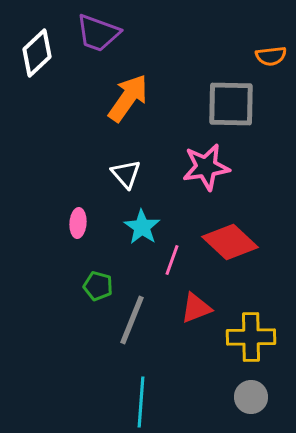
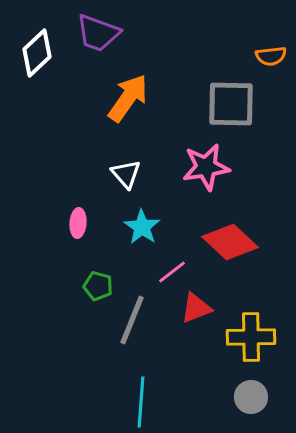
pink line: moved 12 px down; rotated 32 degrees clockwise
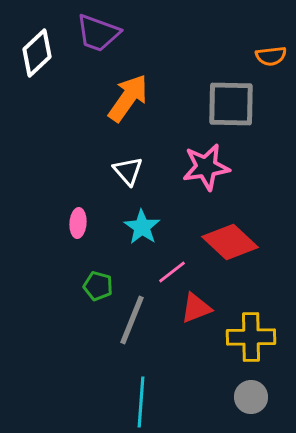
white triangle: moved 2 px right, 3 px up
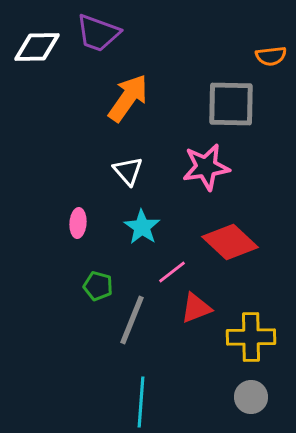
white diamond: moved 6 px up; rotated 42 degrees clockwise
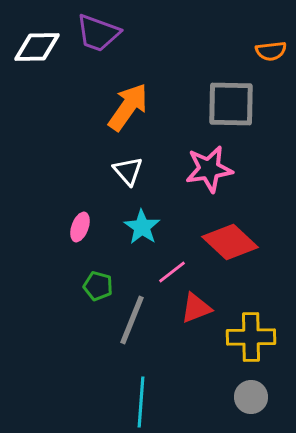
orange semicircle: moved 5 px up
orange arrow: moved 9 px down
pink star: moved 3 px right, 2 px down
pink ellipse: moved 2 px right, 4 px down; rotated 16 degrees clockwise
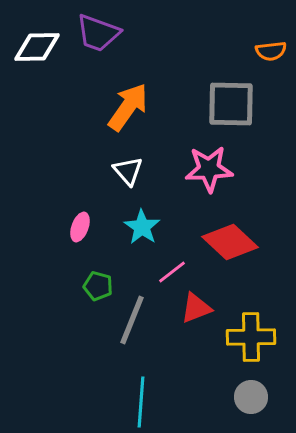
pink star: rotated 6 degrees clockwise
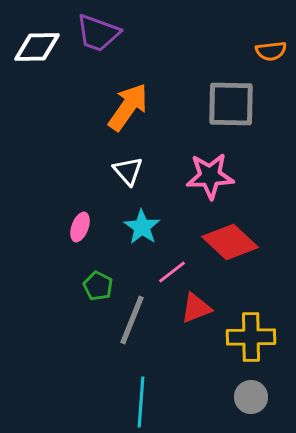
pink star: moved 1 px right, 7 px down
green pentagon: rotated 12 degrees clockwise
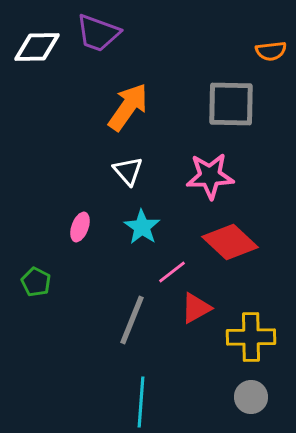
green pentagon: moved 62 px left, 4 px up
red triangle: rotated 8 degrees counterclockwise
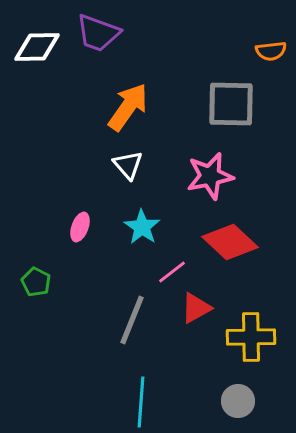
white triangle: moved 6 px up
pink star: rotated 9 degrees counterclockwise
gray circle: moved 13 px left, 4 px down
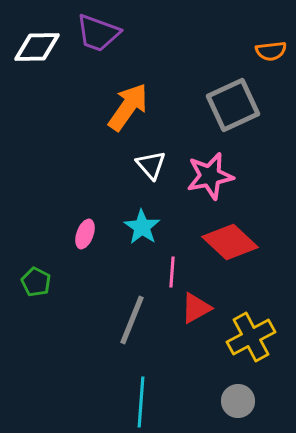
gray square: moved 2 px right, 1 px down; rotated 26 degrees counterclockwise
white triangle: moved 23 px right
pink ellipse: moved 5 px right, 7 px down
pink line: rotated 48 degrees counterclockwise
yellow cross: rotated 27 degrees counterclockwise
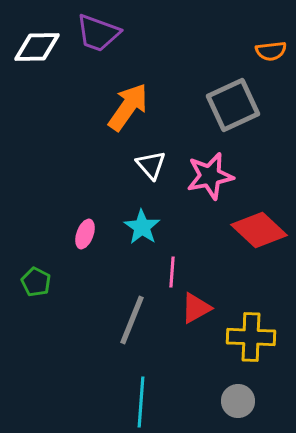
red diamond: moved 29 px right, 12 px up
yellow cross: rotated 30 degrees clockwise
